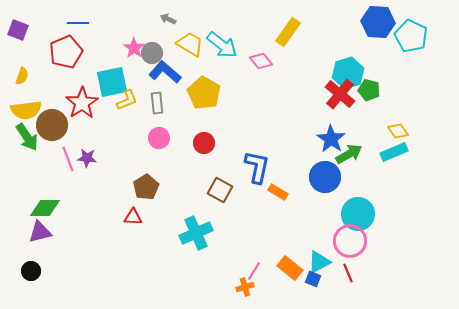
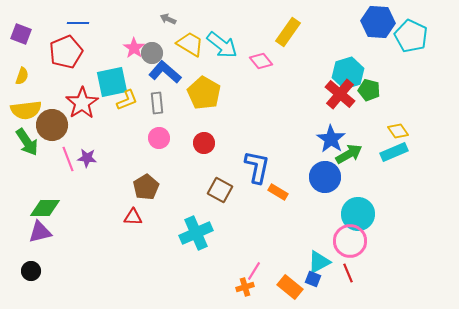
purple square at (18, 30): moved 3 px right, 4 px down
green arrow at (27, 137): moved 5 px down
orange rectangle at (290, 268): moved 19 px down
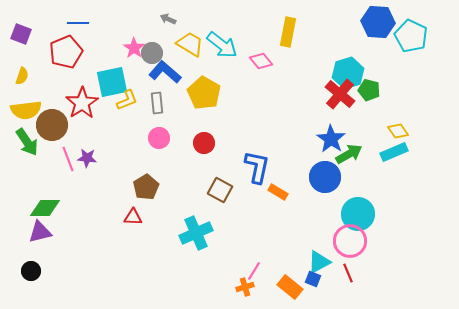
yellow rectangle at (288, 32): rotated 24 degrees counterclockwise
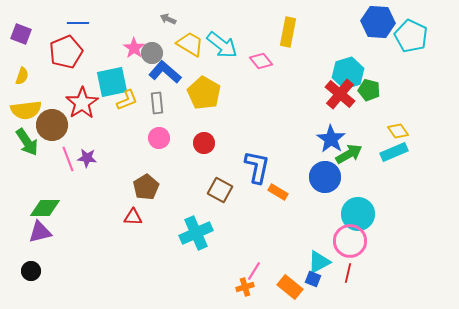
red line at (348, 273): rotated 36 degrees clockwise
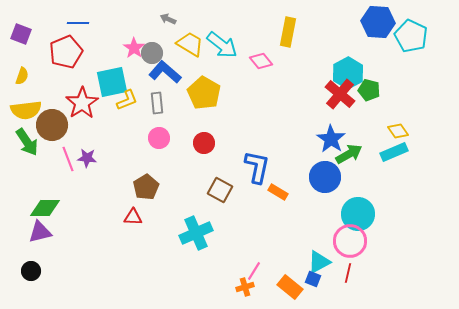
cyan hexagon at (348, 73): rotated 12 degrees counterclockwise
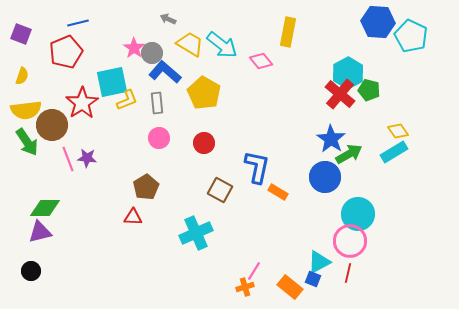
blue line at (78, 23): rotated 15 degrees counterclockwise
cyan rectangle at (394, 152): rotated 8 degrees counterclockwise
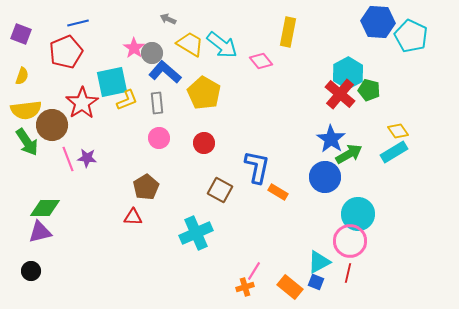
blue square at (313, 279): moved 3 px right, 3 px down
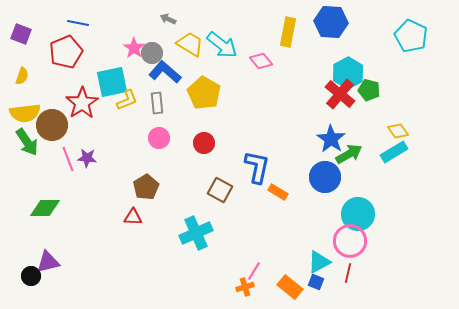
blue hexagon at (378, 22): moved 47 px left
blue line at (78, 23): rotated 25 degrees clockwise
yellow semicircle at (26, 110): moved 1 px left, 3 px down
purple triangle at (40, 232): moved 8 px right, 30 px down
black circle at (31, 271): moved 5 px down
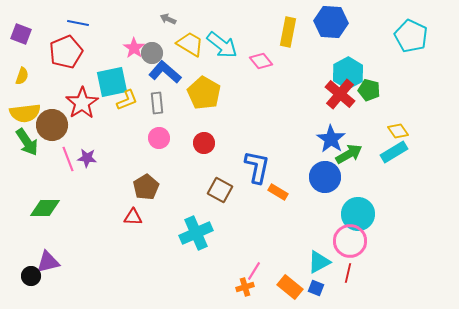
blue square at (316, 282): moved 6 px down
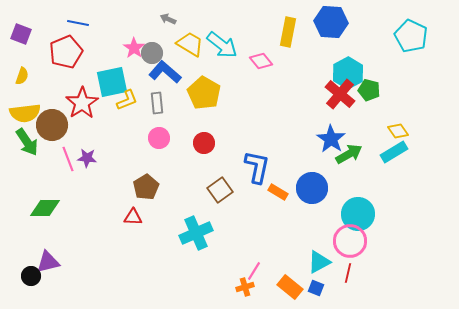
blue circle at (325, 177): moved 13 px left, 11 px down
brown square at (220, 190): rotated 25 degrees clockwise
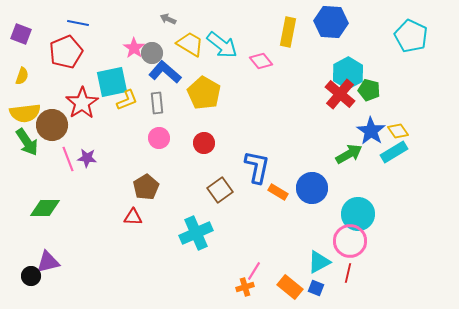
blue star at (331, 139): moved 40 px right, 8 px up
